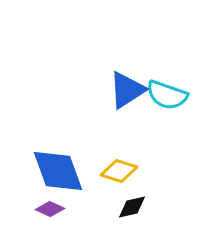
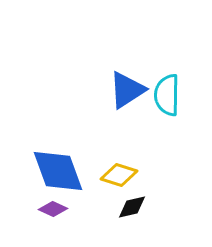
cyan semicircle: rotated 72 degrees clockwise
yellow diamond: moved 4 px down
purple diamond: moved 3 px right
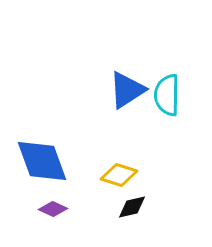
blue diamond: moved 16 px left, 10 px up
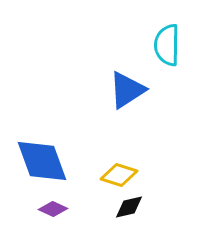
cyan semicircle: moved 50 px up
black diamond: moved 3 px left
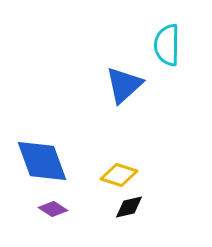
blue triangle: moved 3 px left, 5 px up; rotated 9 degrees counterclockwise
purple diamond: rotated 8 degrees clockwise
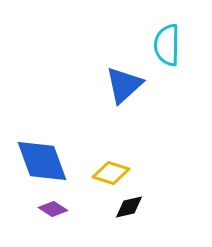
yellow diamond: moved 8 px left, 2 px up
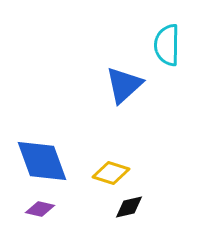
purple diamond: moved 13 px left; rotated 20 degrees counterclockwise
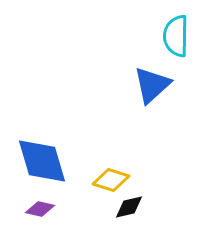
cyan semicircle: moved 9 px right, 9 px up
blue triangle: moved 28 px right
blue diamond: rotated 4 degrees clockwise
yellow diamond: moved 7 px down
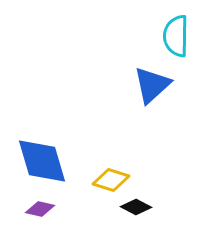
black diamond: moved 7 px right; rotated 40 degrees clockwise
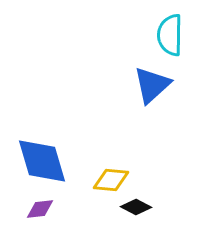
cyan semicircle: moved 6 px left, 1 px up
yellow diamond: rotated 12 degrees counterclockwise
purple diamond: rotated 20 degrees counterclockwise
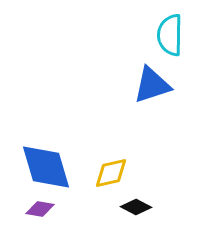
blue triangle: rotated 24 degrees clockwise
blue diamond: moved 4 px right, 6 px down
yellow diamond: moved 7 px up; rotated 18 degrees counterclockwise
purple diamond: rotated 16 degrees clockwise
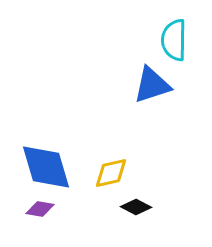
cyan semicircle: moved 4 px right, 5 px down
